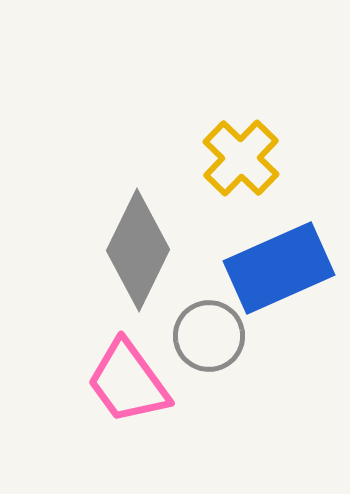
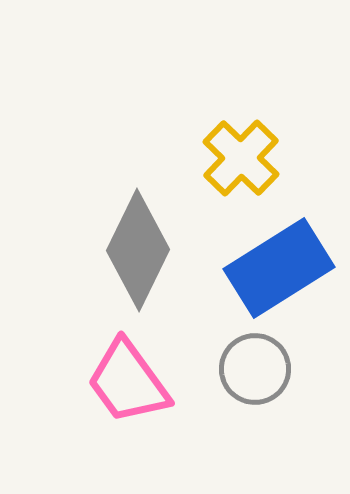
blue rectangle: rotated 8 degrees counterclockwise
gray circle: moved 46 px right, 33 px down
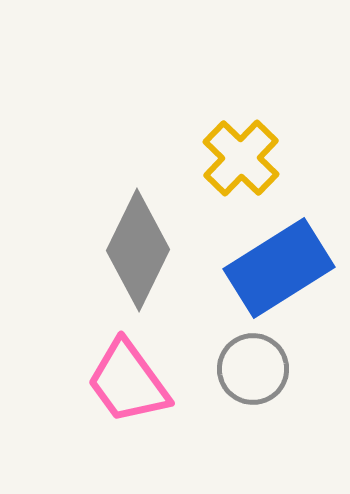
gray circle: moved 2 px left
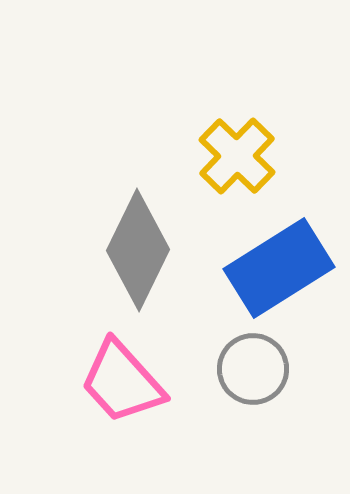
yellow cross: moved 4 px left, 2 px up
pink trapezoid: moved 6 px left; rotated 6 degrees counterclockwise
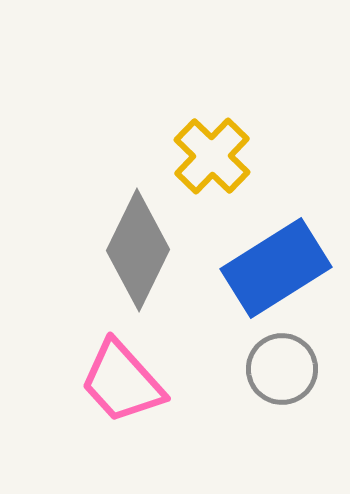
yellow cross: moved 25 px left
blue rectangle: moved 3 px left
gray circle: moved 29 px right
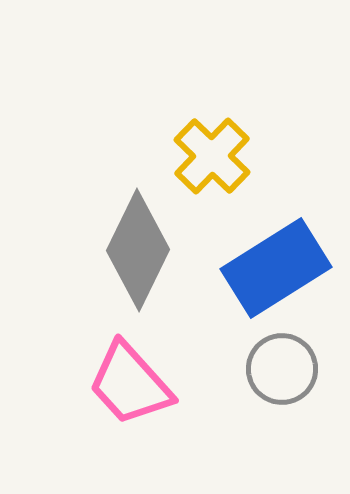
pink trapezoid: moved 8 px right, 2 px down
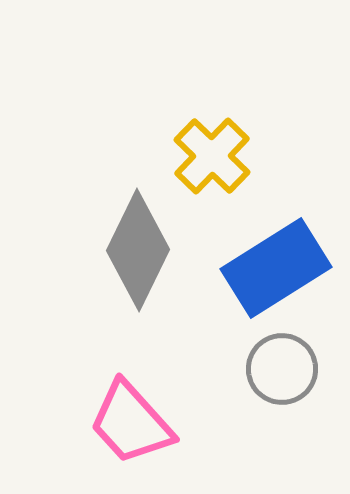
pink trapezoid: moved 1 px right, 39 px down
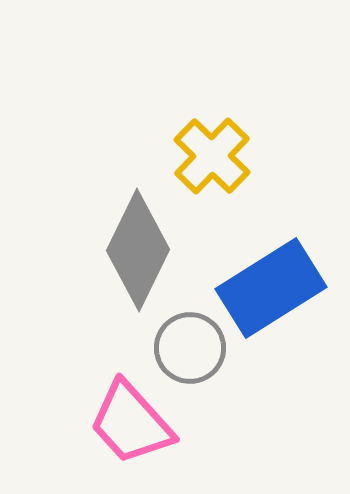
blue rectangle: moved 5 px left, 20 px down
gray circle: moved 92 px left, 21 px up
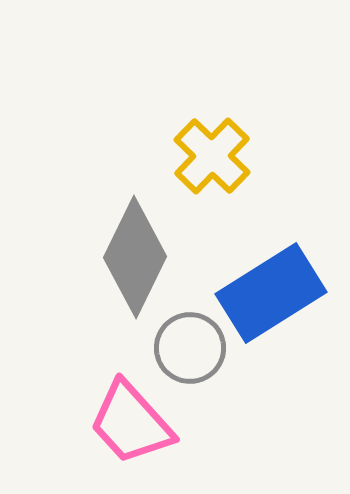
gray diamond: moved 3 px left, 7 px down
blue rectangle: moved 5 px down
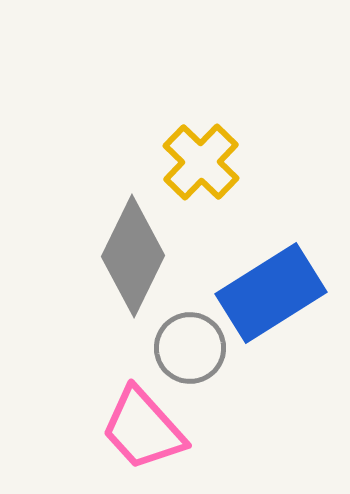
yellow cross: moved 11 px left, 6 px down
gray diamond: moved 2 px left, 1 px up
pink trapezoid: moved 12 px right, 6 px down
